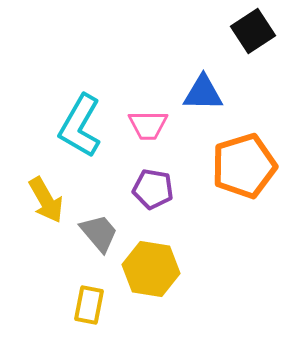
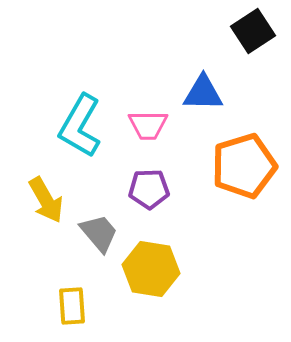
purple pentagon: moved 4 px left; rotated 12 degrees counterclockwise
yellow rectangle: moved 17 px left, 1 px down; rotated 15 degrees counterclockwise
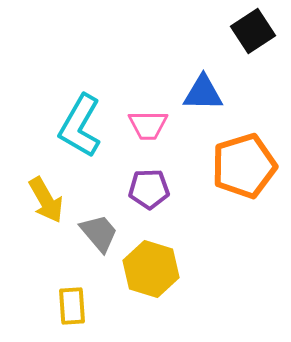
yellow hexagon: rotated 8 degrees clockwise
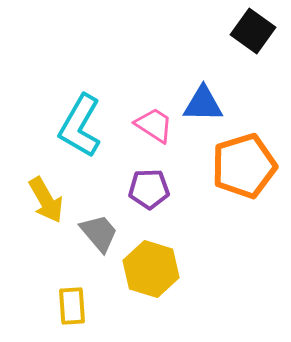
black square: rotated 21 degrees counterclockwise
blue triangle: moved 11 px down
pink trapezoid: moved 6 px right; rotated 147 degrees counterclockwise
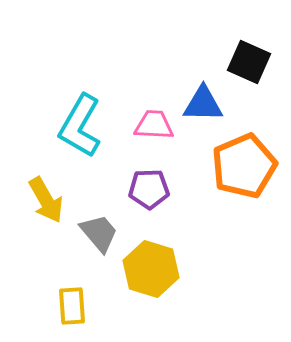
black square: moved 4 px left, 31 px down; rotated 12 degrees counterclockwise
pink trapezoid: rotated 30 degrees counterclockwise
orange pentagon: rotated 6 degrees counterclockwise
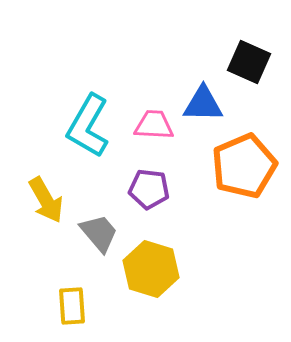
cyan L-shape: moved 8 px right
purple pentagon: rotated 9 degrees clockwise
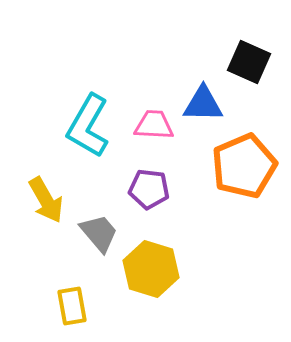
yellow rectangle: rotated 6 degrees counterclockwise
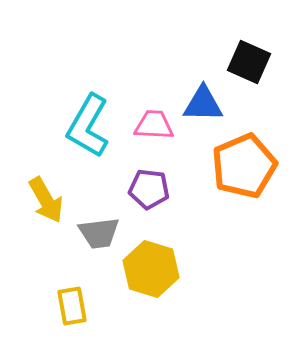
gray trapezoid: rotated 123 degrees clockwise
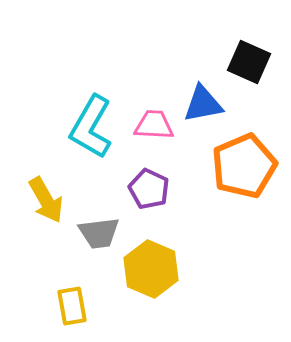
blue triangle: rotated 12 degrees counterclockwise
cyan L-shape: moved 3 px right, 1 px down
purple pentagon: rotated 18 degrees clockwise
yellow hexagon: rotated 6 degrees clockwise
